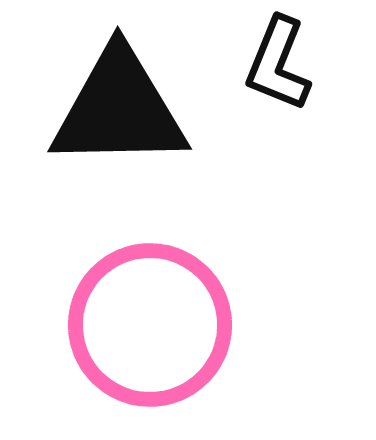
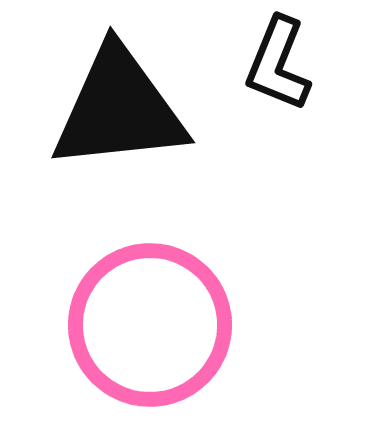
black triangle: rotated 5 degrees counterclockwise
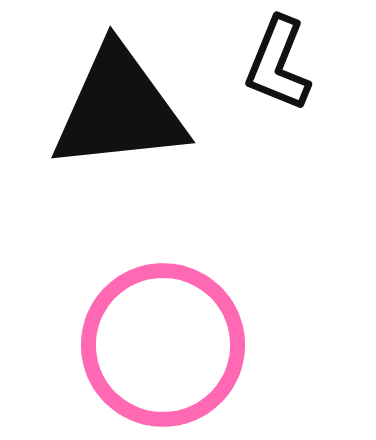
pink circle: moved 13 px right, 20 px down
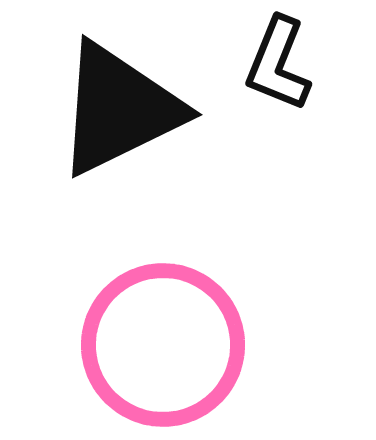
black triangle: rotated 20 degrees counterclockwise
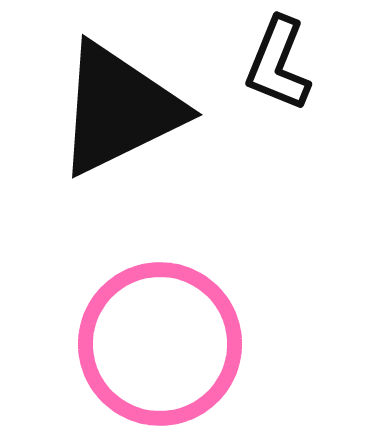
pink circle: moved 3 px left, 1 px up
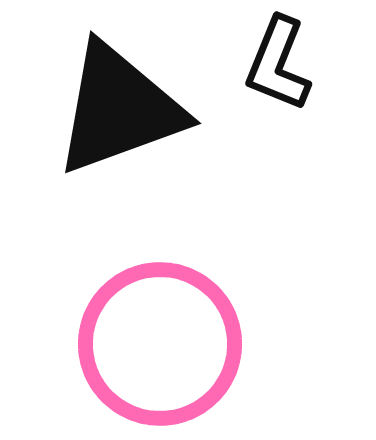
black triangle: rotated 6 degrees clockwise
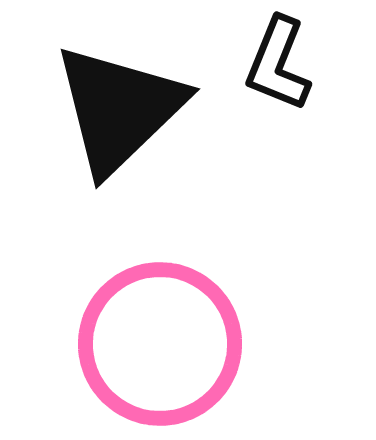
black triangle: rotated 24 degrees counterclockwise
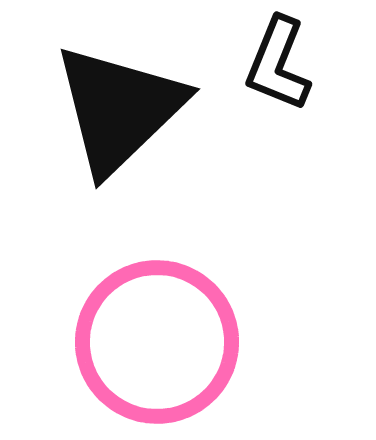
pink circle: moved 3 px left, 2 px up
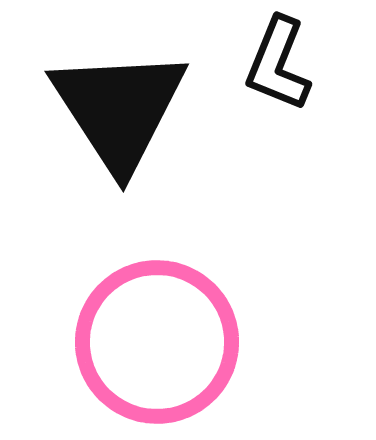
black triangle: rotated 19 degrees counterclockwise
